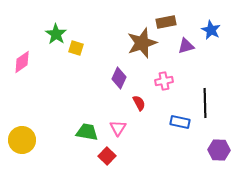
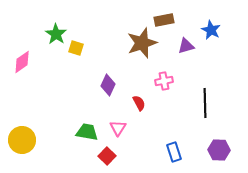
brown rectangle: moved 2 px left, 2 px up
purple diamond: moved 11 px left, 7 px down
blue rectangle: moved 6 px left, 30 px down; rotated 60 degrees clockwise
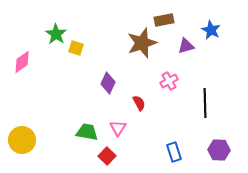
pink cross: moved 5 px right; rotated 18 degrees counterclockwise
purple diamond: moved 2 px up
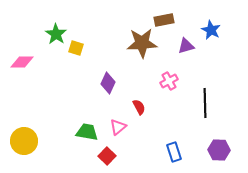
brown star: rotated 16 degrees clockwise
pink diamond: rotated 35 degrees clockwise
red semicircle: moved 4 px down
pink triangle: moved 1 px up; rotated 18 degrees clockwise
yellow circle: moved 2 px right, 1 px down
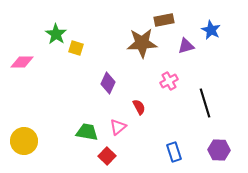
black line: rotated 16 degrees counterclockwise
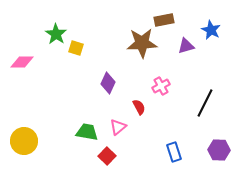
pink cross: moved 8 px left, 5 px down
black line: rotated 44 degrees clockwise
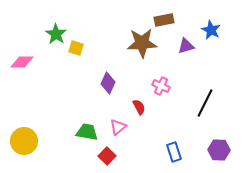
pink cross: rotated 36 degrees counterclockwise
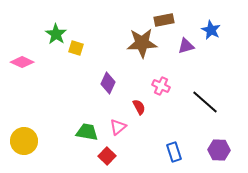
pink diamond: rotated 25 degrees clockwise
black line: moved 1 px up; rotated 76 degrees counterclockwise
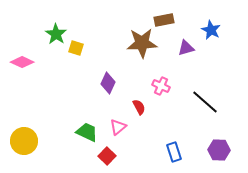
purple triangle: moved 2 px down
green trapezoid: rotated 15 degrees clockwise
